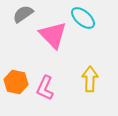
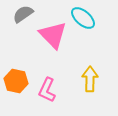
orange hexagon: moved 1 px up
pink L-shape: moved 2 px right, 2 px down
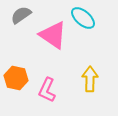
gray semicircle: moved 2 px left, 1 px down
pink triangle: rotated 12 degrees counterclockwise
orange hexagon: moved 3 px up
